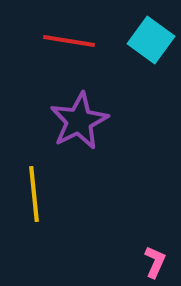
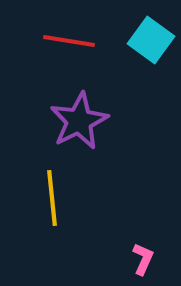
yellow line: moved 18 px right, 4 px down
pink L-shape: moved 12 px left, 3 px up
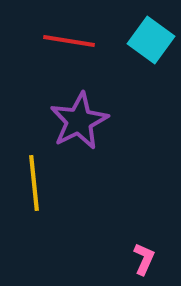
yellow line: moved 18 px left, 15 px up
pink L-shape: moved 1 px right
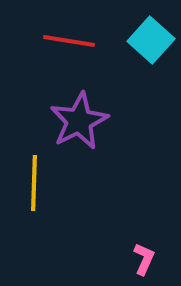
cyan square: rotated 6 degrees clockwise
yellow line: rotated 8 degrees clockwise
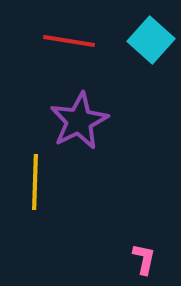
yellow line: moved 1 px right, 1 px up
pink L-shape: rotated 12 degrees counterclockwise
